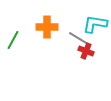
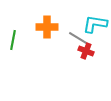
green line: rotated 18 degrees counterclockwise
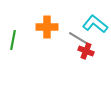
cyan L-shape: rotated 30 degrees clockwise
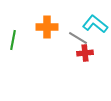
red cross: moved 1 px left, 2 px down; rotated 28 degrees counterclockwise
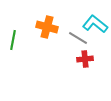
orange cross: rotated 15 degrees clockwise
red cross: moved 6 px down
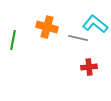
gray line: rotated 18 degrees counterclockwise
red cross: moved 4 px right, 8 px down
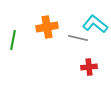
orange cross: rotated 25 degrees counterclockwise
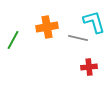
cyan L-shape: moved 1 px left, 2 px up; rotated 35 degrees clockwise
green line: rotated 18 degrees clockwise
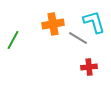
orange cross: moved 6 px right, 3 px up
gray line: rotated 18 degrees clockwise
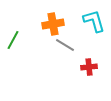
cyan L-shape: moved 1 px up
gray line: moved 13 px left, 7 px down
